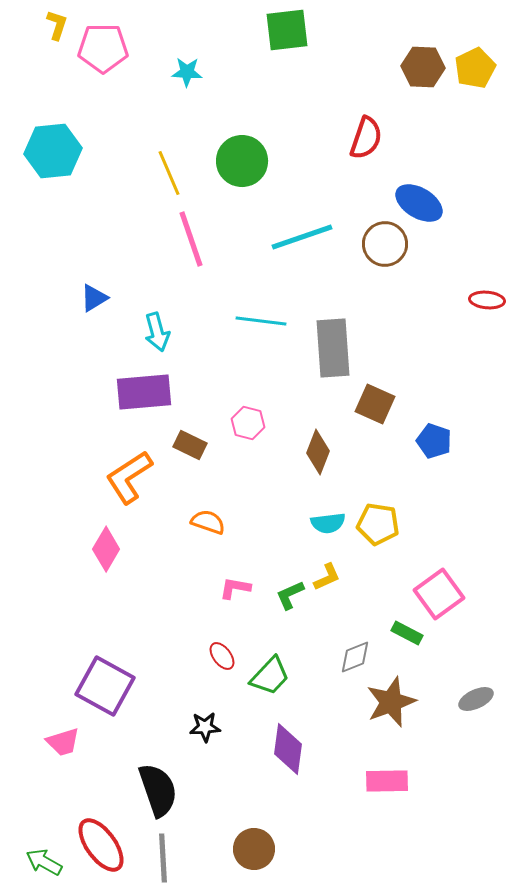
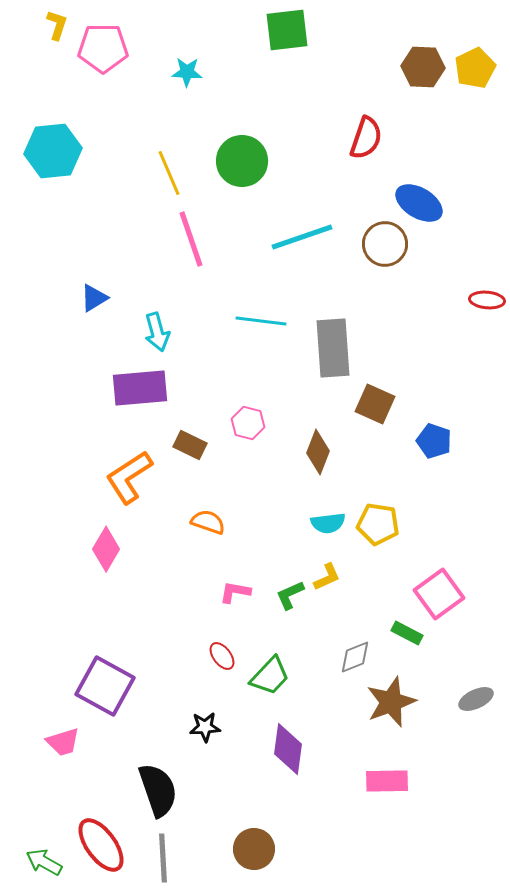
purple rectangle at (144, 392): moved 4 px left, 4 px up
pink L-shape at (235, 588): moved 4 px down
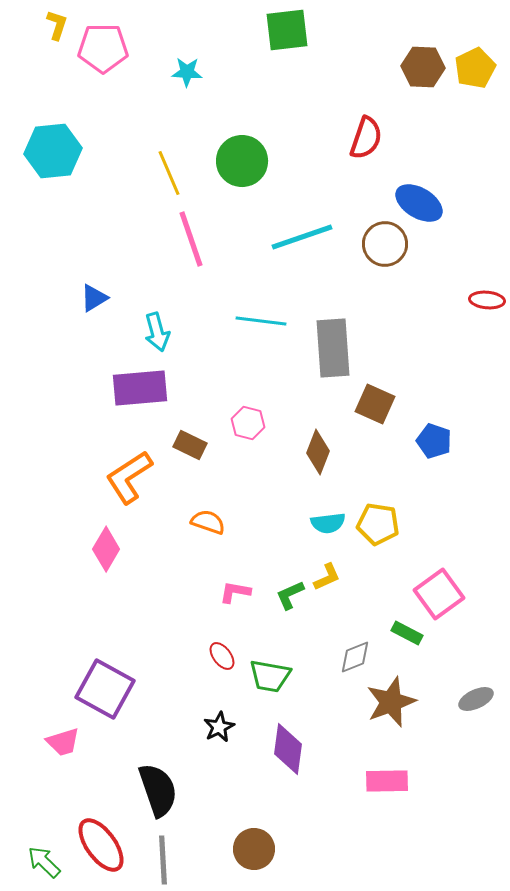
green trapezoid at (270, 676): rotated 57 degrees clockwise
purple square at (105, 686): moved 3 px down
black star at (205, 727): moved 14 px right; rotated 24 degrees counterclockwise
gray line at (163, 858): moved 2 px down
green arrow at (44, 862): rotated 15 degrees clockwise
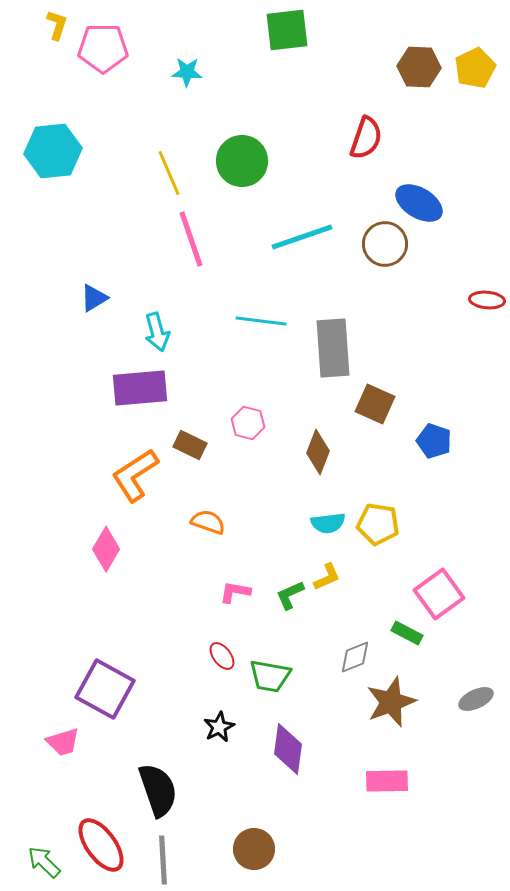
brown hexagon at (423, 67): moved 4 px left
orange L-shape at (129, 477): moved 6 px right, 2 px up
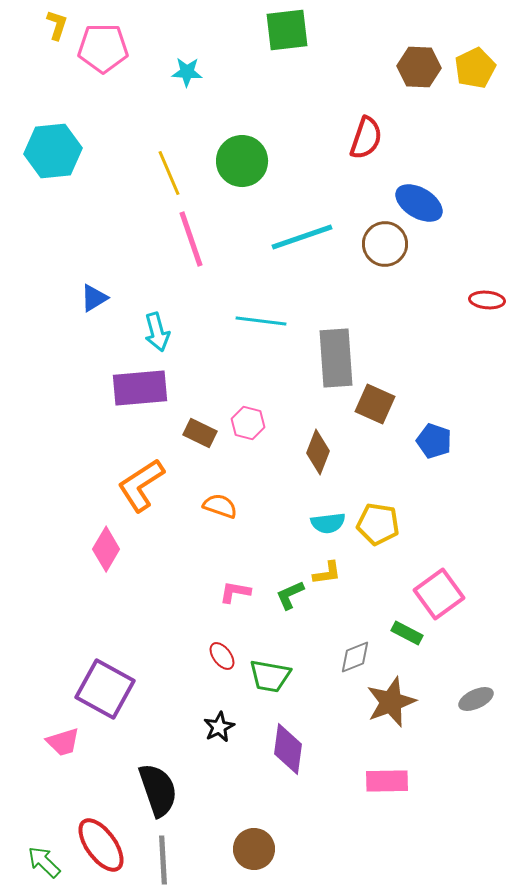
gray rectangle at (333, 348): moved 3 px right, 10 px down
brown rectangle at (190, 445): moved 10 px right, 12 px up
orange L-shape at (135, 475): moved 6 px right, 10 px down
orange semicircle at (208, 522): moved 12 px right, 16 px up
yellow L-shape at (327, 577): moved 4 px up; rotated 16 degrees clockwise
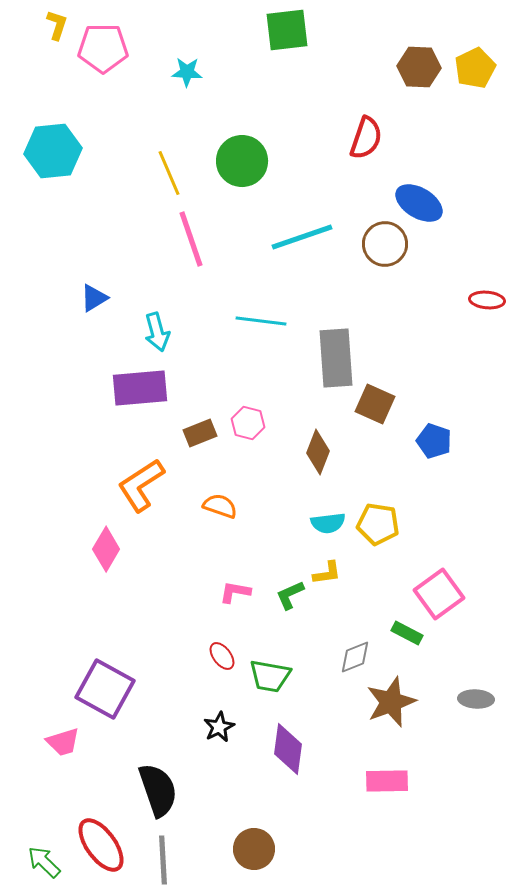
brown rectangle at (200, 433): rotated 48 degrees counterclockwise
gray ellipse at (476, 699): rotated 28 degrees clockwise
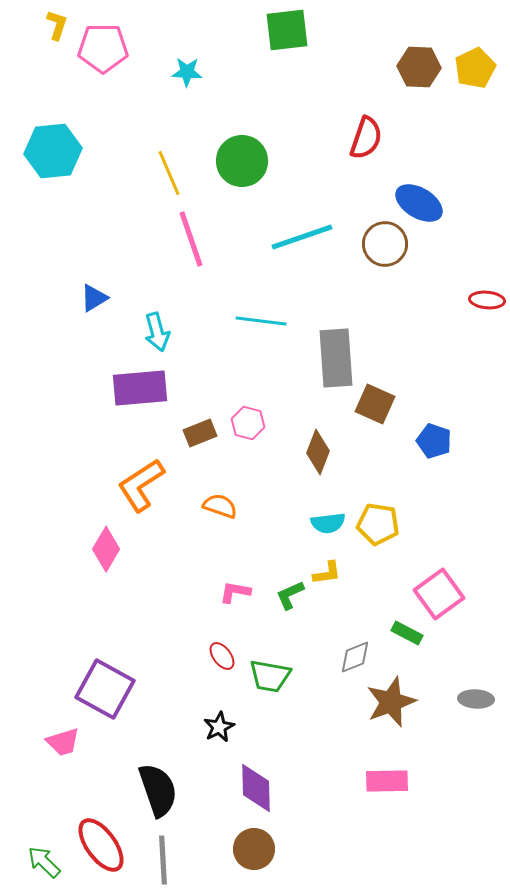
purple diamond at (288, 749): moved 32 px left, 39 px down; rotated 9 degrees counterclockwise
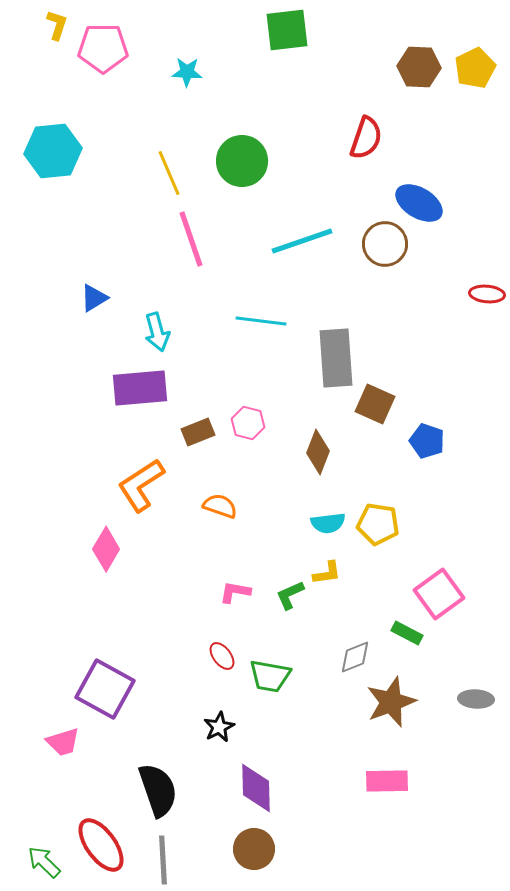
cyan line at (302, 237): moved 4 px down
red ellipse at (487, 300): moved 6 px up
brown rectangle at (200, 433): moved 2 px left, 1 px up
blue pentagon at (434, 441): moved 7 px left
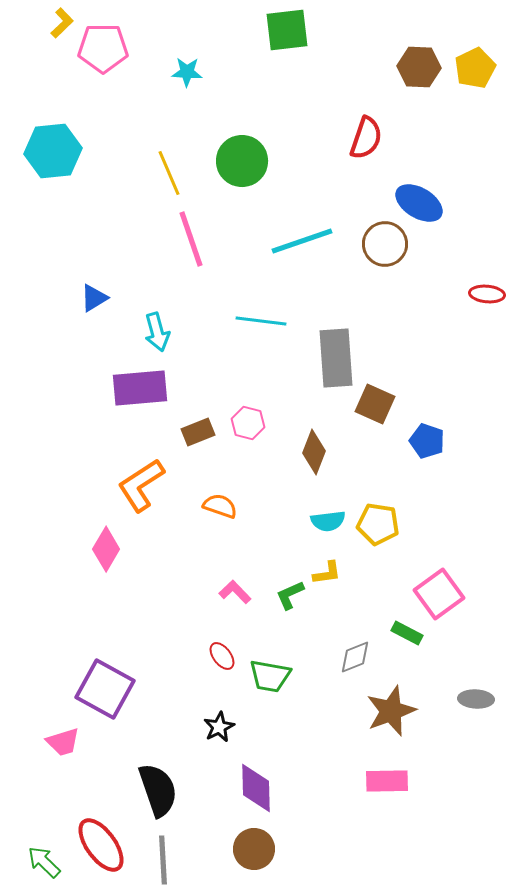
yellow L-shape at (57, 25): moved 5 px right, 2 px up; rotated 28 degrees clockwise
brown diamond at (318, 452): moved 4 px left
cyan semicircle at (328, 523): moved 2 px up
pink L-shape at (235, 592): rotated 36 degrees clockwise
brown star at (391, 702): moved 9 px down
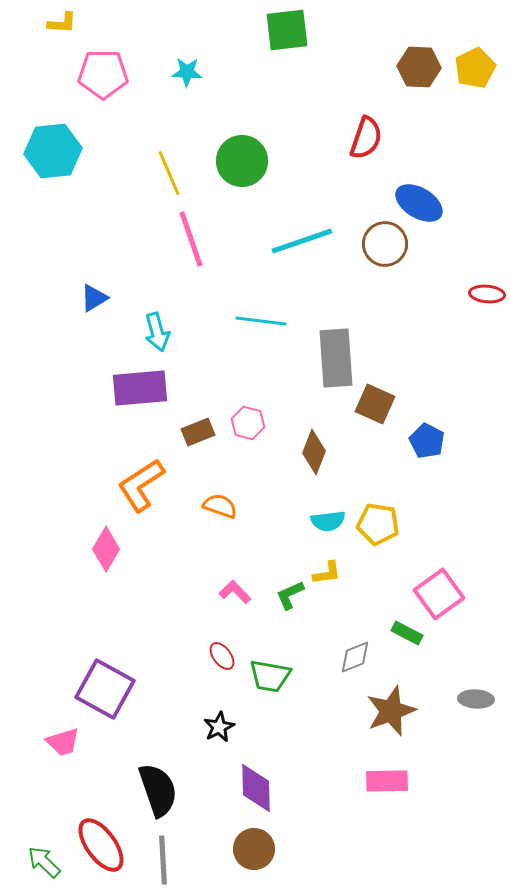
yellow L-shape at (62, 23): rotated 48 degrees clockwise
pink pentagon at (103, 48): moved 26 px down
blue pentagon at (427, 441): rotated 8 degrees clockwise
